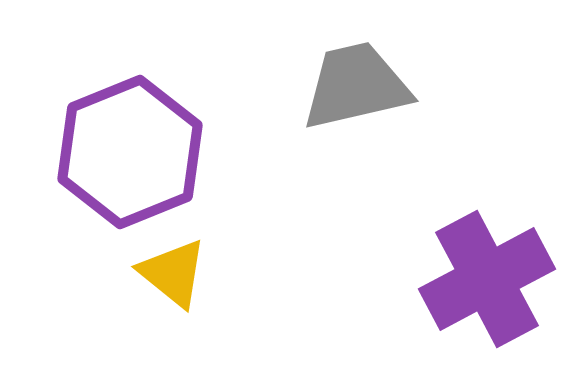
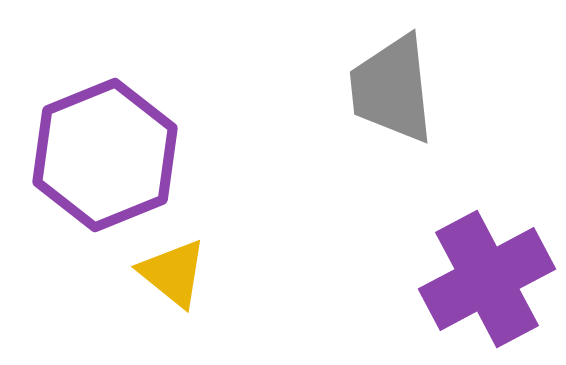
gray trapezoid: moved 36 px right, 3 px down; rotated 83 degrees counterclockwise
purple hexagon: moved 25 px left, 3 px down
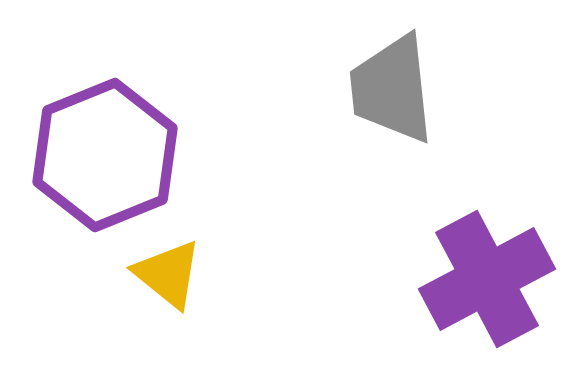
yellow triangle: moved 5 px left, 1 px down
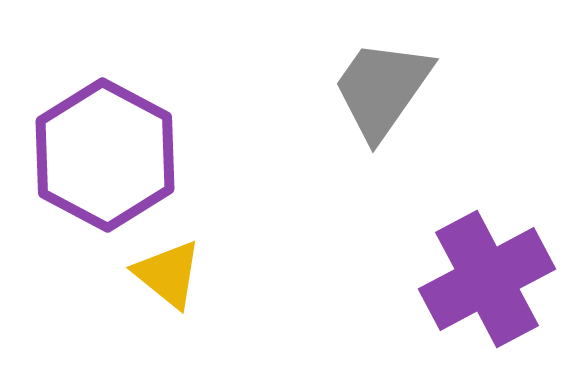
gray trapezoid: moved 10 px left; rotated 41 degrees clockwise
purple hexagon: rotated 10 degrees counterclockwise
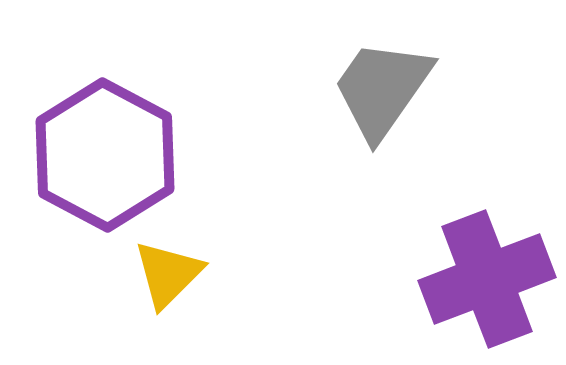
yellow triangle: rotated 36 degrees clockwise
purple cross: rotated 7 degrees clockwise
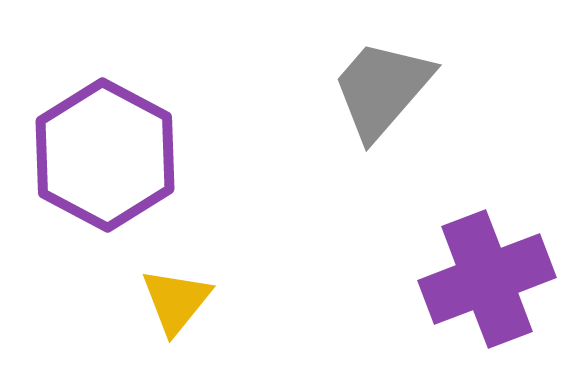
gray trapezoid: rotated 6 degrees clockwise
yellow triangle: moved 8 px right, 27 px down; rotated 6 degrees counterclockwise
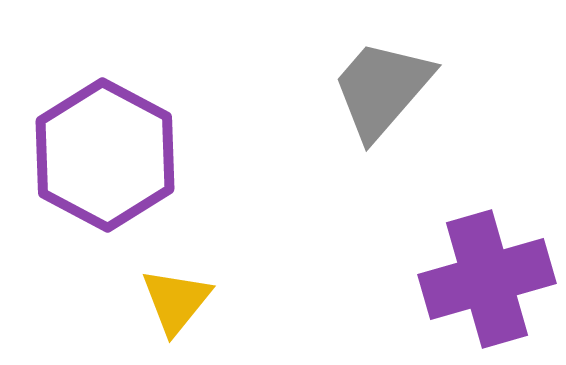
purple cross: rotated 5 degrees clockwise
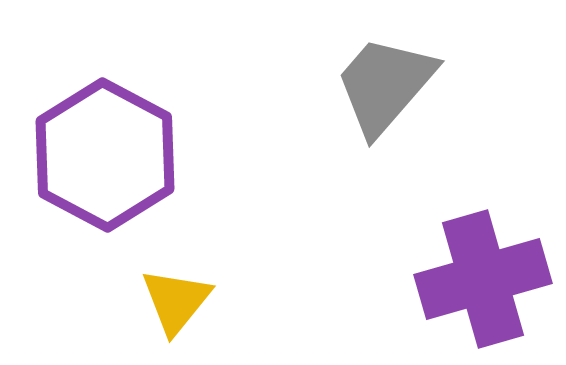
gray trapezoid: moved 3 px right, 4 px up
purple cross: moved 4 px left
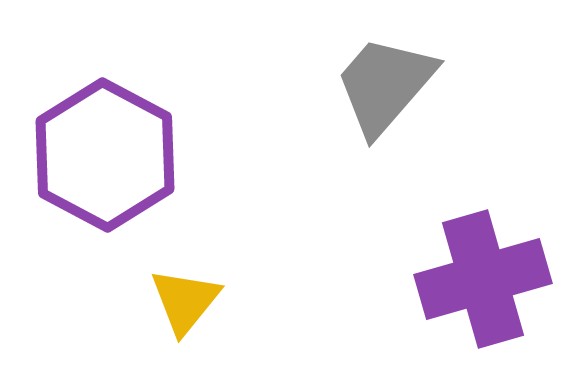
yellow triangle: moved 9 px right
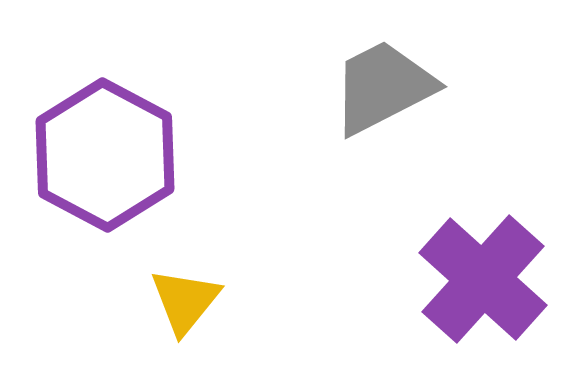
gray trapezoid: moved 2 px left, 2 px down; rotated 22 degrees clockwise
purple cross: rotated 32 degrees counterclockwise
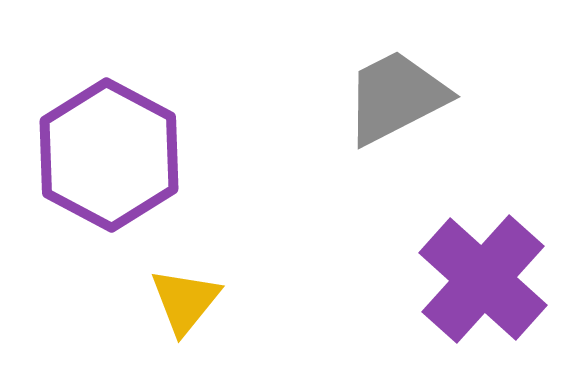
gray trapezoid: moved 13 px right, 10 px down
purple hexagon: moved 4 px right
